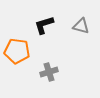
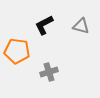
black L-shape: rotated 10 degrees counterclockwise
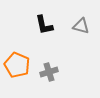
black L-shape: rotated 75 degrees counterclockwise
orange pentagon: moved 14 px down; rotated 15 degrees clockwise
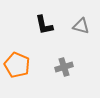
gray cross: moved 15 px right, 5 px up
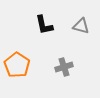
orange pentagon: rotated 10 degrees clockwise
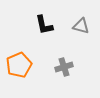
orange pentagon: moved 2 px right; rotated 15 degrees clockwise
